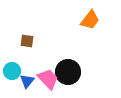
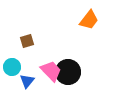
orange trapezoid: moved 1 px left
brown square: rotated 24 degrees counterclockwise
cyan circle: moved 4 px up
pink trapezoid: moved 3 px right, 8 px up
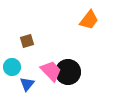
blue triangle: moved 3 px down
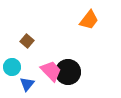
brown square: rotated 32 degrees counterclockwise
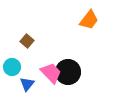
pink trapezoid: moved 2 px down
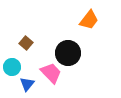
brown square: moved 1 px left, 2 px down
black circle: moved 19 px up
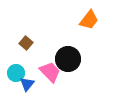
black circle: moved 6 px down
cyan circle: moved 4 px right, 6 px down
pink trapezoid: moved 1 px left, 1 px up
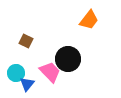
brown square: moved 2 px up; rotated 16 degrees counterclockwise
